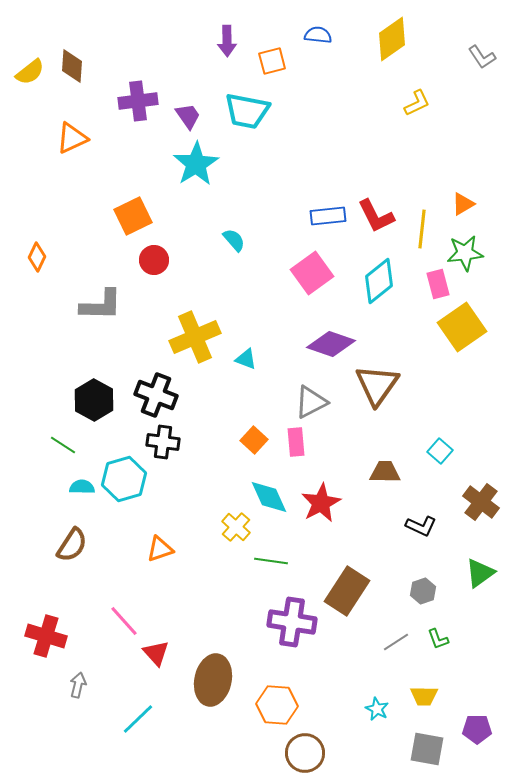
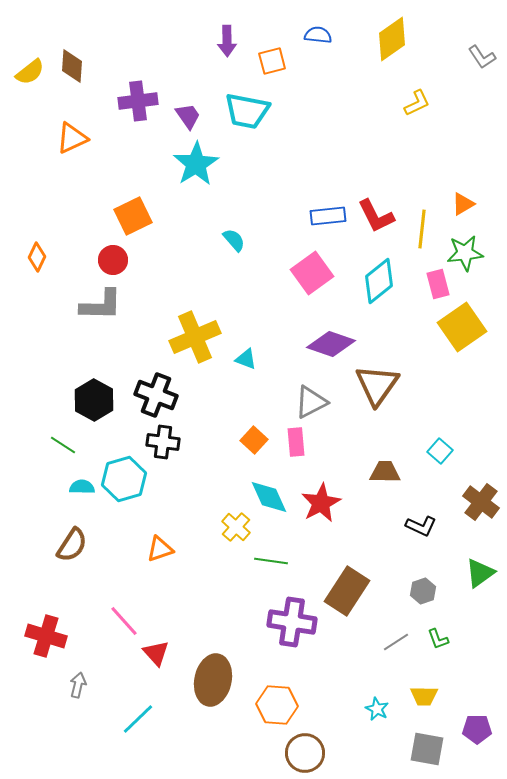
red circle at (154, 260): moved 41 px left
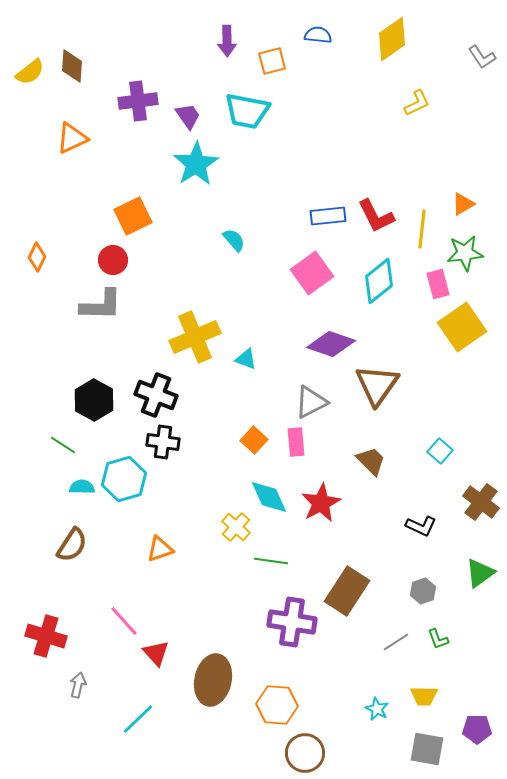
brown trapezoid at (385, 472): moved 14 px left, 11 px up; rotated 44 degrees clockwise
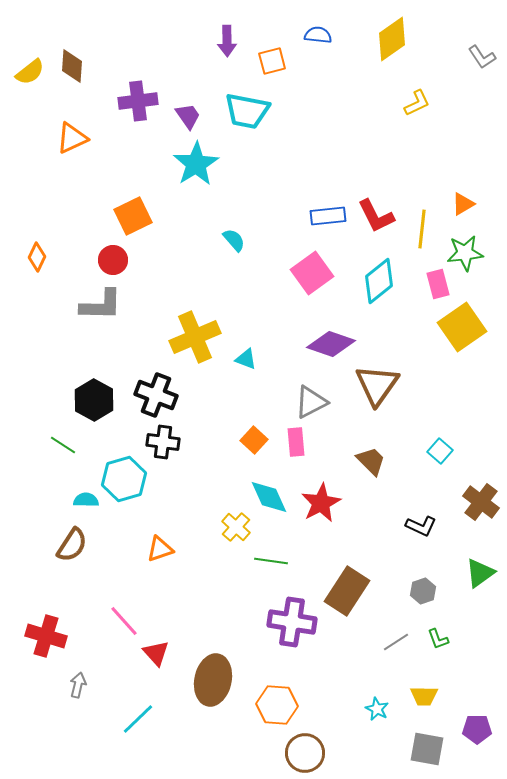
cyan semicircle at (82, 487): moved 4 px right, 13 px down
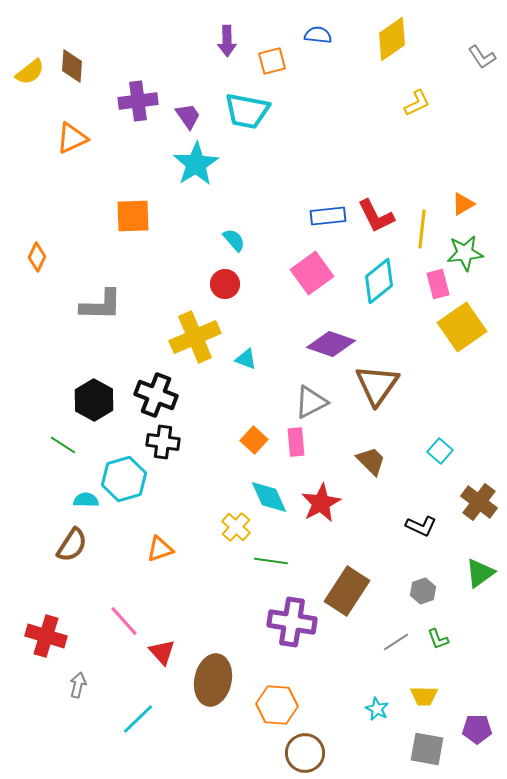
orange square at (133, 216): rotated 24 degrees clockwise
red circle at (113, 260): moved 112 px right, 24 px down
brown cross at (481, 502): moved 2 px left
red triangle at (156, 653): moved 6 px right, 1 px up
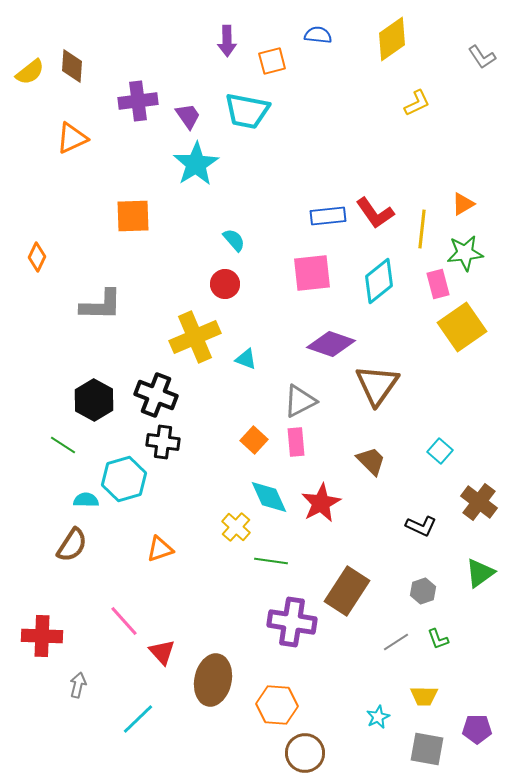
red L-shape at (376, 216): moved 1 px left, 3 px up; rotated 9 degrees counterclockwise
pink square at (312, 273): rotated 30 degrees clockwise
gray triangle at (311, 402): moved 11 px left, 1 px up
red cross at (46, 636): moved 4 px left; rotated 15 degrees counterclockwise
cyan star at (377, 709): moved 1 px right, 8 px down; rotated 20 degrees clockwise
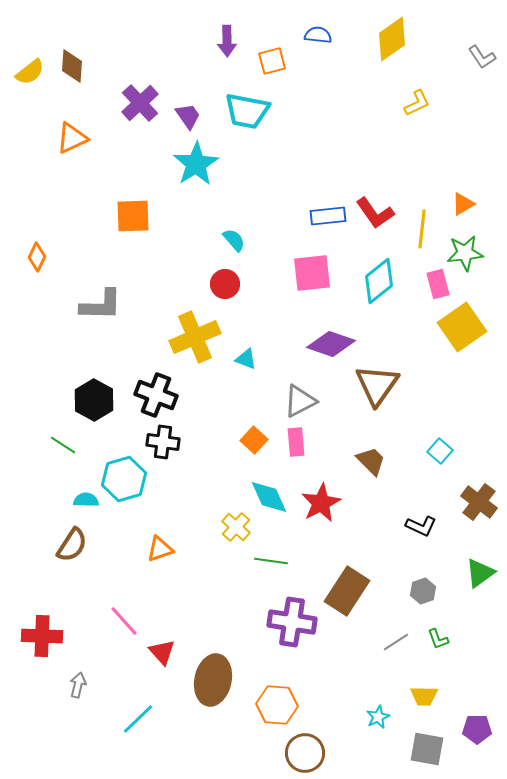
purple cross at (138, 101): moved 2 px right, 2 px down; rotated 36 degrees counterclockwise
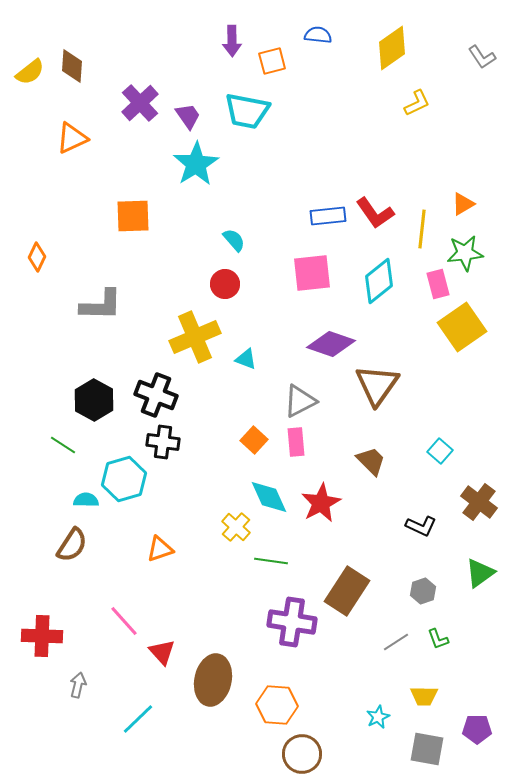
yellow diamond at (392, 39): moved 9 px down
purple arrow at (227, 41): moved 5 px right
brown circle at (305, 753): moved 3 px left, 1 px down
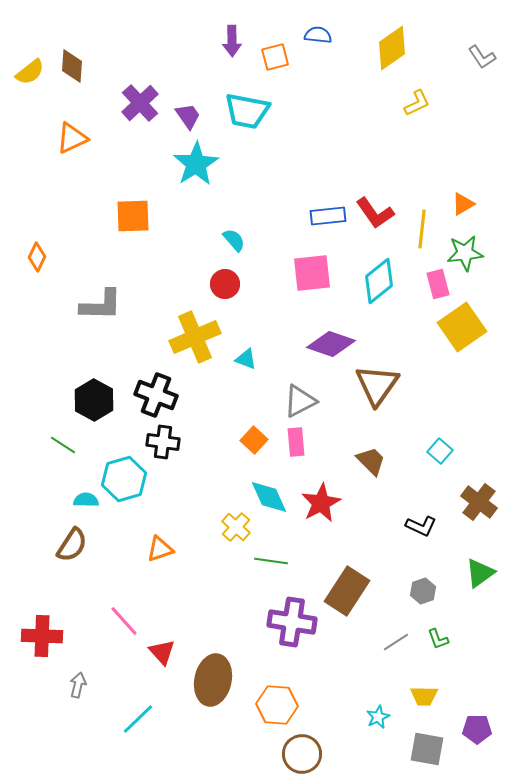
orange square at (272, 61): moved 3 px right, 4 px up
